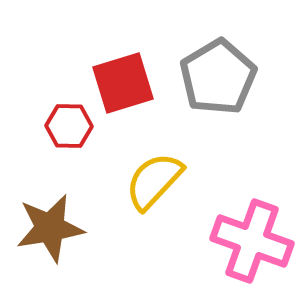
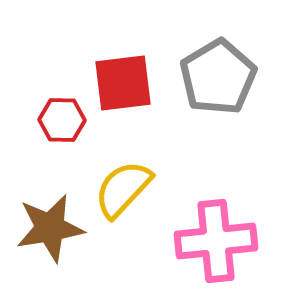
red square: rotated 10 degrees clockwise
red hexagon: moved 7 px left, 6 px up
yellow semicircle: moved 31 px left, 8 px down
pink cross: moved 36 px left; rotated 26 degrees counterclockwise
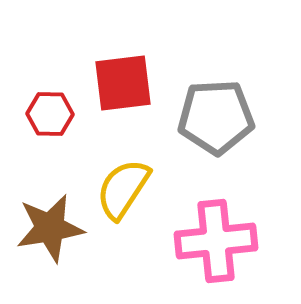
gray pentagon: moved 2 px left, 40 px down; rotated 28 degrees clockwise
red hexagon: moved 12 px left, 6 px up
yellow semicircle: rotated 10 degrees counterclockwise
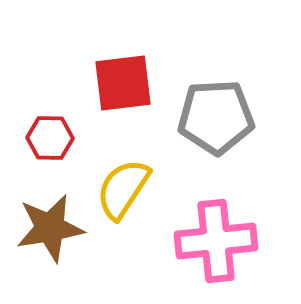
red hexagon: moved 24 px down
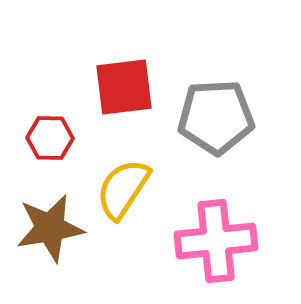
red square: moved 1 px right, 4 px down
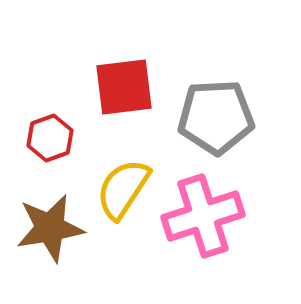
red hexagon: rotated 21 degrees counterclockwise
pink cross: moved 13 px left, 25 px up; rotated 12 degrees counterclockwise
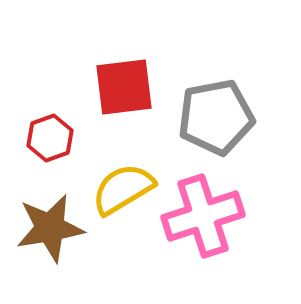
gray pentagon: rotated 8 degrees counterclockwise
yellow semicircle: rotated 26 degrees clockwise
